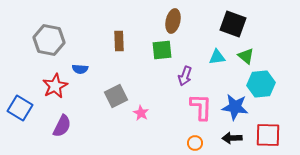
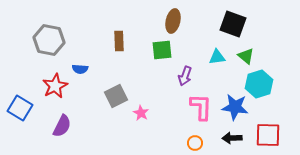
cyan hexagon: moved 2 px left; rotated 12 degrees counterclockwise
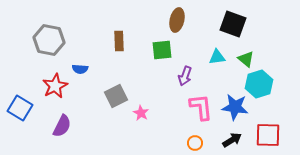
brown ellipse: moved 4 px right, 1 px up
green triangle: moved 3 px down
pink L-shape: rotated 8 degrees counterclockwise
black arrow: moved 2 px down; rotated 150 degrees clockwise
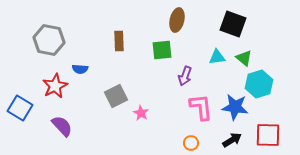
green triangle: moved 2 px left, 1 px up
purple semicircle: rotated 70 degrees counterclockwise
orange circle: moved 4 px left
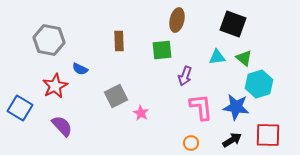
blue semicircle: rotated 21 degrees clockwise
blue star: moved 1 px right
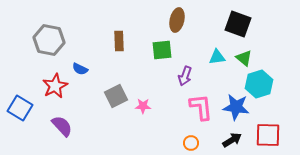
black square: moved 5 px right
pink star: moved 2 px right, 7 px up; rotated 28 degrees counterclockwise
